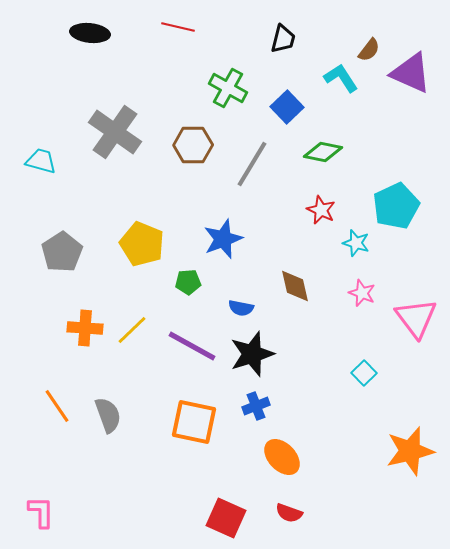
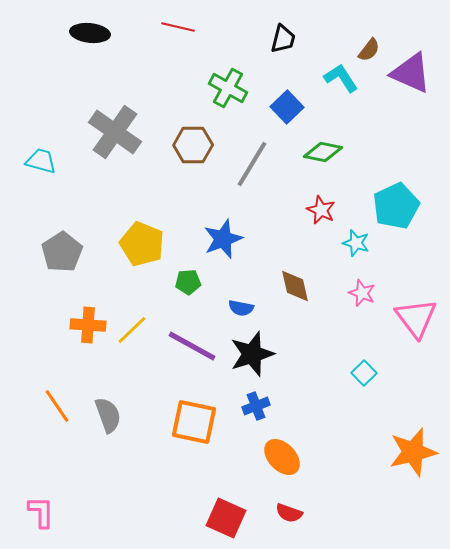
orange cross: moved 3 px right, 3 px up
orange star: moved 3 px right, 1 px down
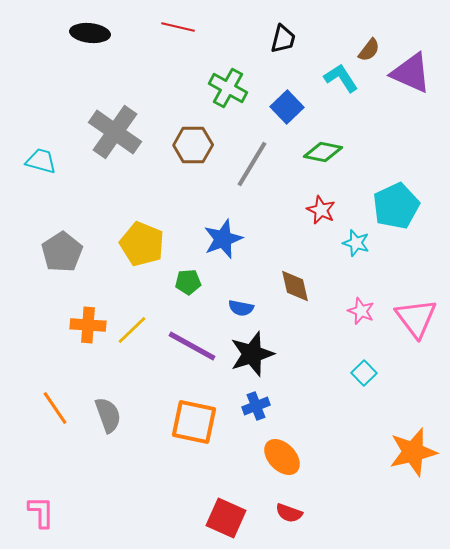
pink star: moved 1 px left, 18 px down
orange line: moved 2 px left, 2 px down
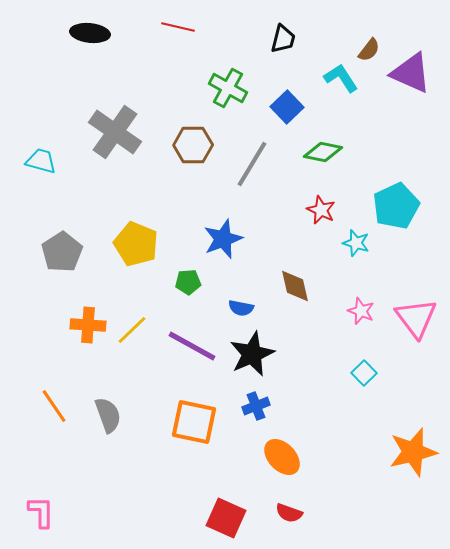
yellow pentagon: moved 6 px left
black star: rotated 6 degrees counterclockwise
orange line: moved 1 px left, 2 px up
